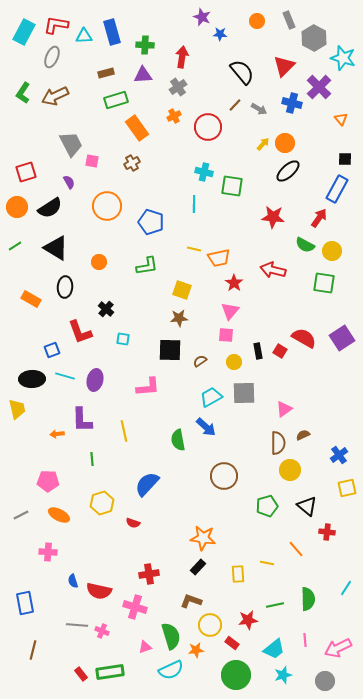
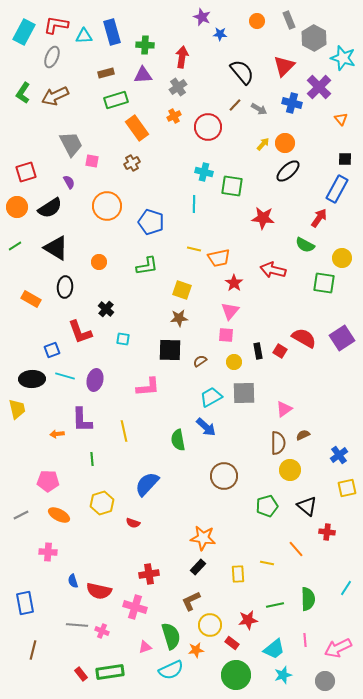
red star at (273, 217): moved 10 px left, 1 px down
yellow circle at (332, 251): moved 10 px right, 7 px down
brown L-shape at (191, 601): rotated 45 degrees counterclockwise
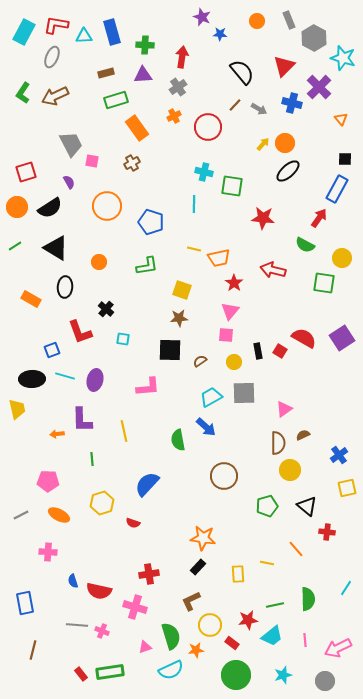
cyan trapezoid at (274, 649): moved 2 px left, 13 px up
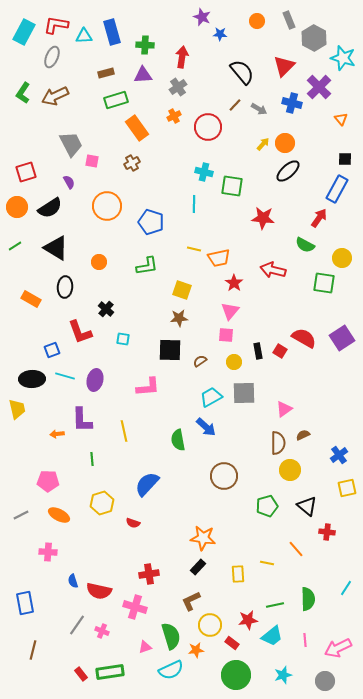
gray line at (77, 625): rotated 60 degrees counterclockwise
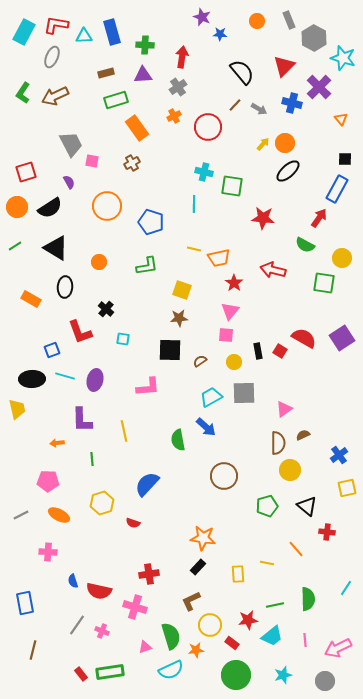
orange arrow at (57, 434): moved 9 px down
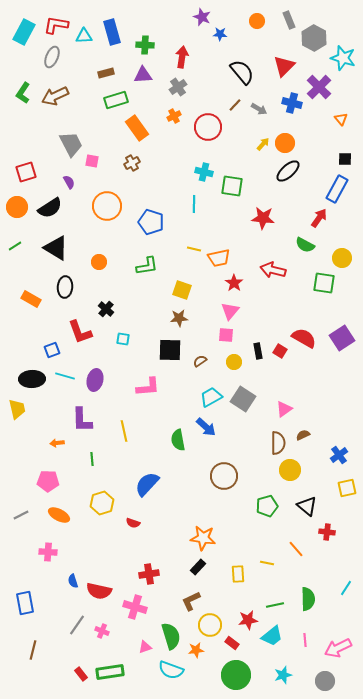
gray square at (244, 393): moved 1 px left, 6 px down; rotated 35 degrees clockwise
cyan semicircle at (171, 670): rotated 45 degrees clockwise
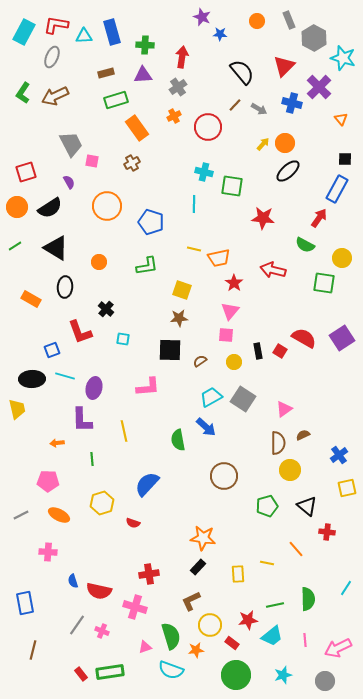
purple ellipse at (95, 380): moved 1 px left, 8 px down
